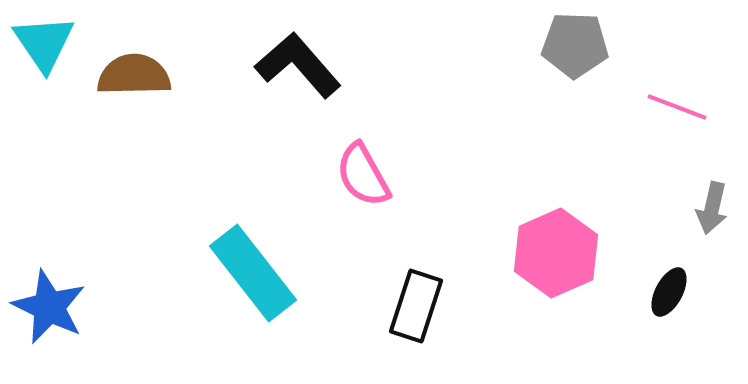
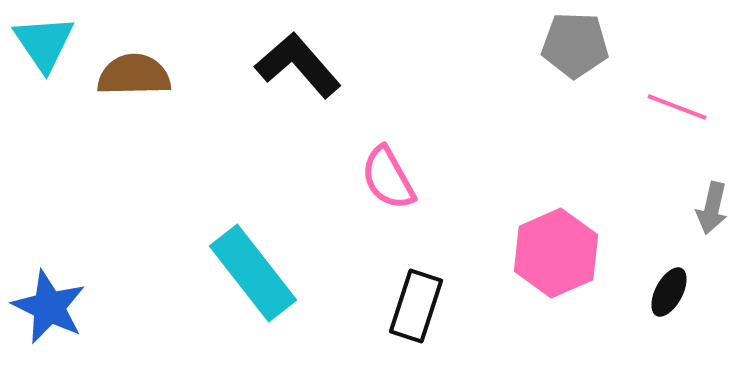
pink semicircle: moved 25 px right, 3 px down
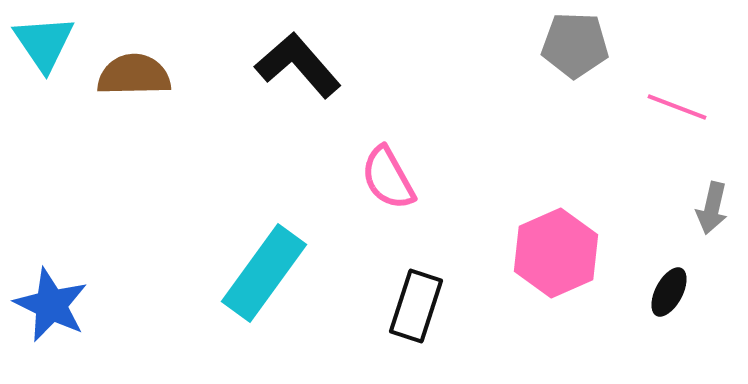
cyan rectangle: moved 11 px right; rotated 74 degrees clockwise
blue star: moved 2 px right, 2 px up
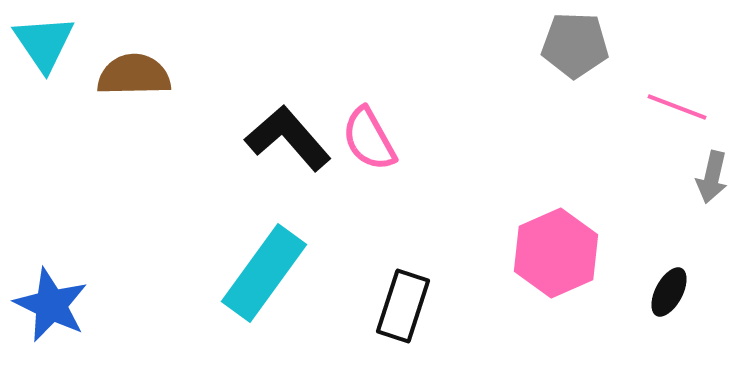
black L-shape: moved 10 px left, 73 px down
pink semicircle: moved 19 px left, 39 px up
gray arrow: moved 31 px up
black rectangle: moved 13 px left
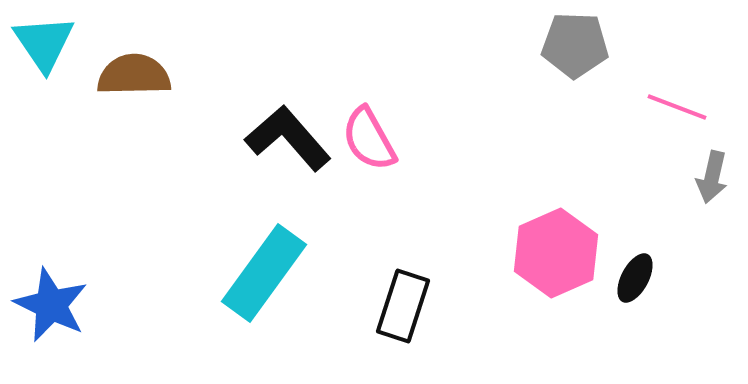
black ellipse: moved 34 px left, 14 px up
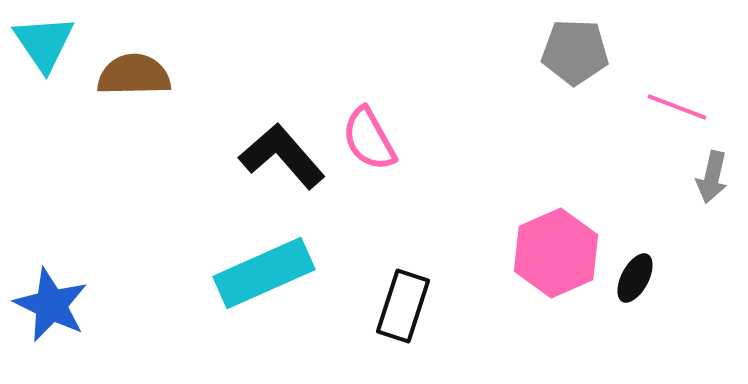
gray pentagon: moved 7 px down
black L-shape: moved 6 px left, 18 px down
cyan rectangle: rotated 30 degrees clockwise
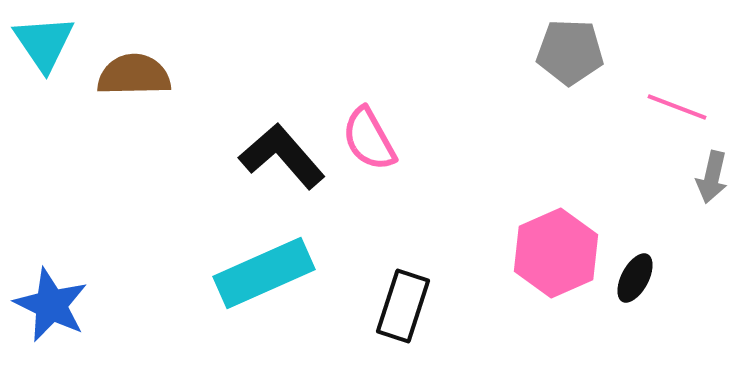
gray pentagon: moved 5 px left
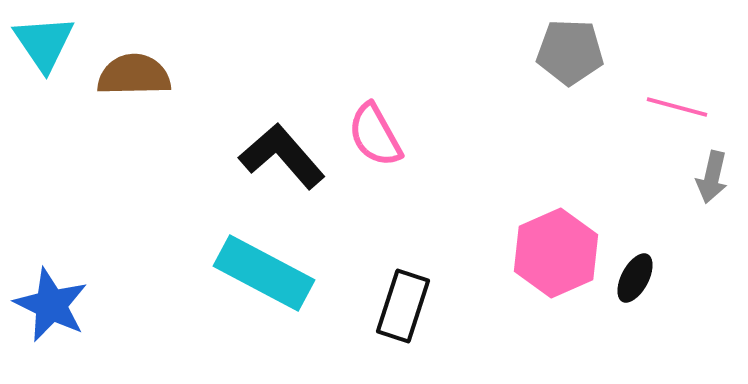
pink line: rotated 6 degrees counterclockwise
pink semicircle: moved 6 px right, 4 px up
cyan rectangle: rotated 52 degrees clockwise
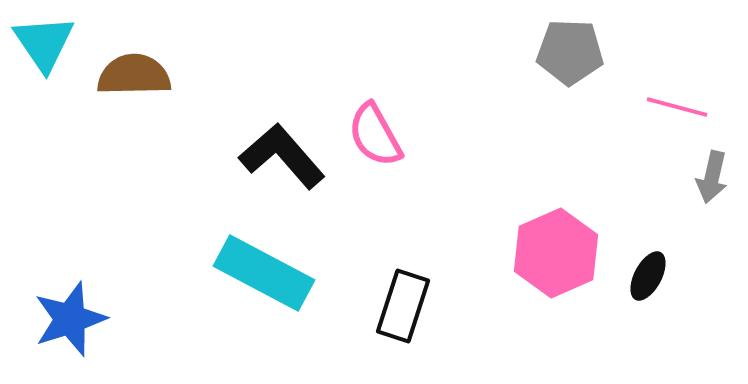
black ellipse: moved 13 px right, 2 px up
blue star: moved 19 px right, 14 px down; rotated 28 degrees clockwise
